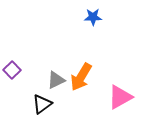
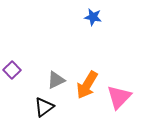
blue star: rotated 12 degrees clockwise
orange arrow: moved 6 px right, 8 px down
pink triangle: moved 1 px left; rotated 16 degrees counterclockwise
black triangle: moved 2 px right, 3 px down
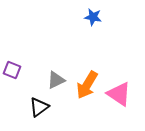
purple square: rotated 24 degrees counterclockwise
pink triangle: moved 3 px up; rotated 40 degrees counterclockwise
black triangle: moved 5 px left
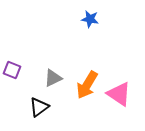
blue star: moved 3 px left, 2 px down
gray triangle: moved 3 px left, 2 px up
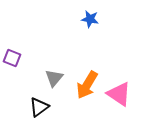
purple square: moved 12 px up
gray triangle: moved 1 px right; rotated 24 degrees counterclockwise
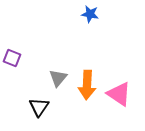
blue star: moved 5 px up
gray triangle: moved 4 px right
orange arrow: rotated 28 degrees counterclockwise
black triangle: rotated 20 degrees counterclockwise
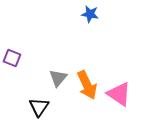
orange arrow: rotated 28 degrees counterclockwise
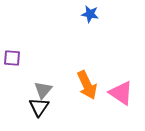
purple square: rotated 18 degrees counterclockwise
gray triangle: moved 15 px left, 12 px down
pink triangle: moved 2 px right, 1 px up
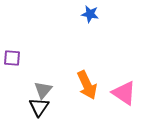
pink triangle: moved 3 px right
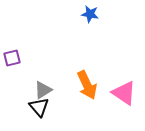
purple square: rotated 18 degrees counterclockwise
gray triangle: rotated 18 degrees clockwise
black triangle: rotated 15 degrees counterclockwise
